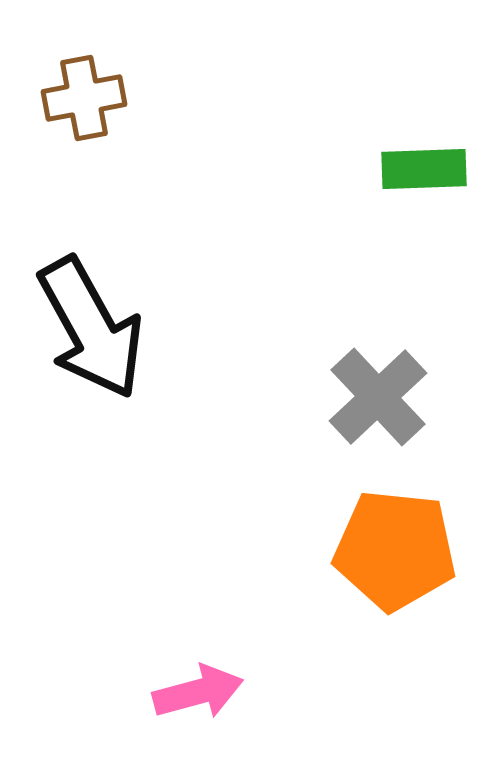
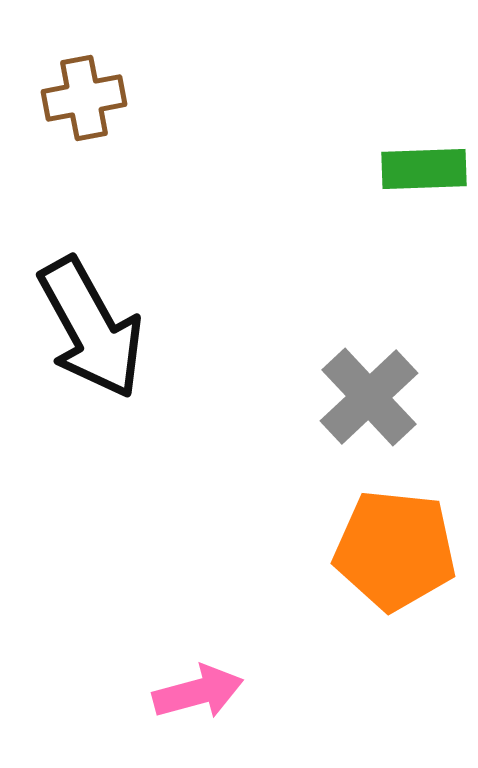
gray cross: moved 9 px left
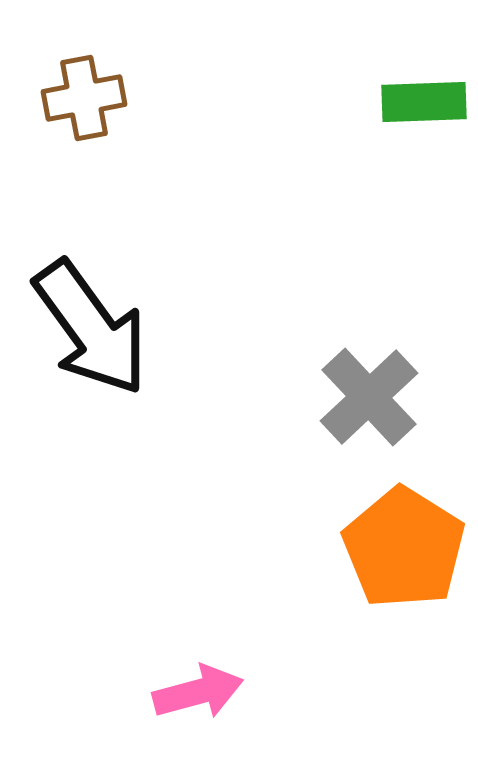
green rectangle: moved 67 px up
black arrow: rotated 7 degrees counterclockwise
orange pentagon: moved 9 px right, 2 px up; rotated 26 degrees clockwise
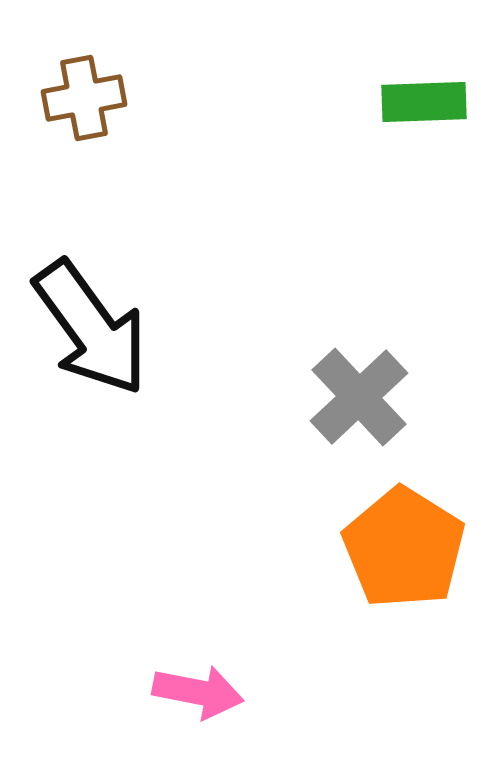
gray cross: moved 10 px left
pink arrow: rotated 26 degrees clockwise
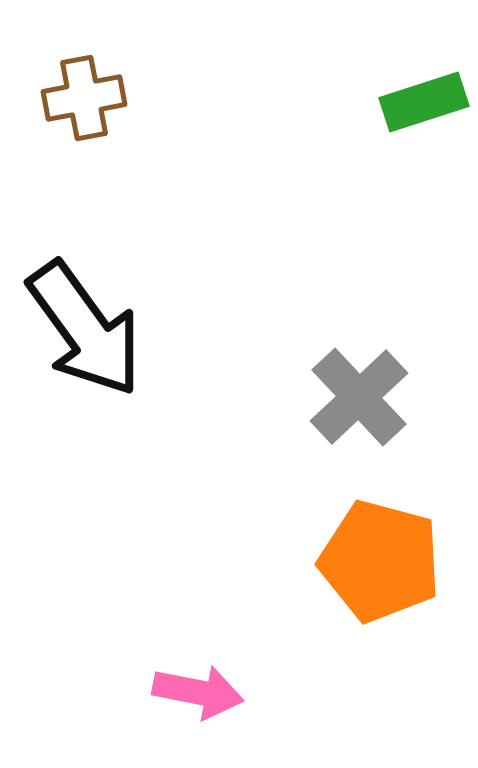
green rectangle: rotated 16 degrees counterclockwise
black arrow: moved 6 px left, 1 px down
orange pentagon: moved 24 px left, 13 px down; rotated 17 degrees counterclockwise
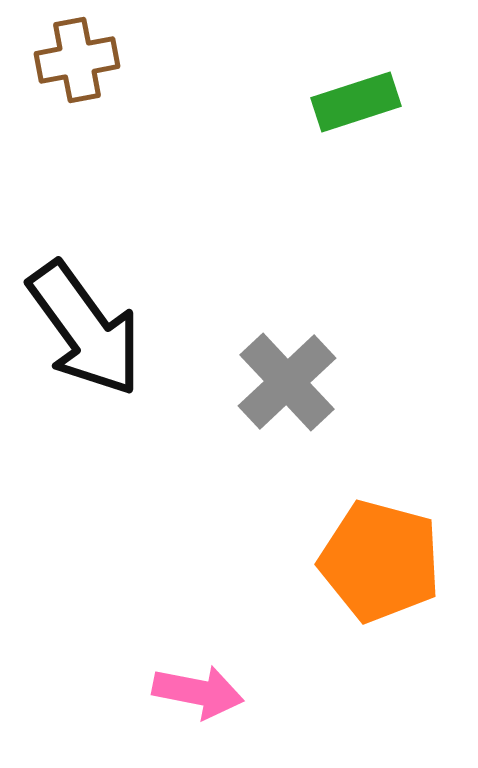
brown cross: moved 7 px left, 38 px up
green rectangle: moved 68 px left
gray cross: moved 72 px left, 15 px up
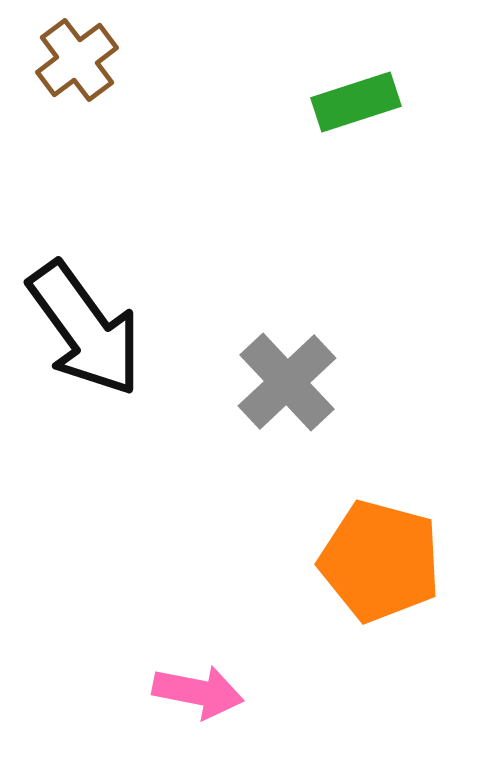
brown cross: rotated 26 degrees counterclockwise
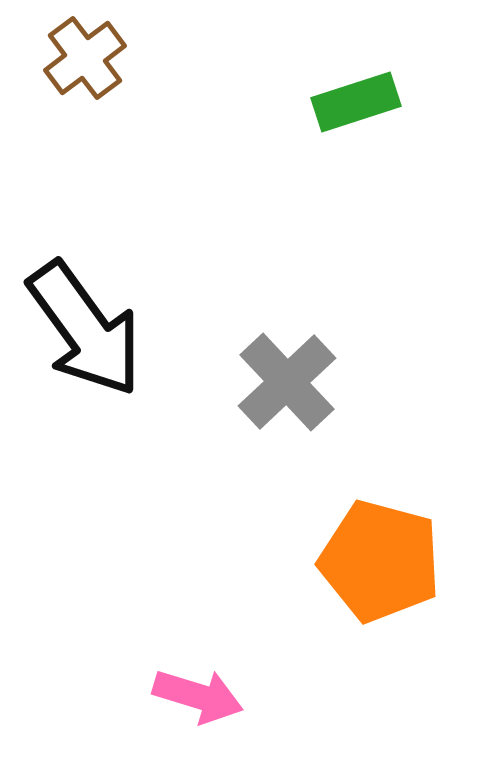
brown cross: moved 8 px right, 2 px up
pink arrow: moved 4 px down; rotated 6 degrees clockwise
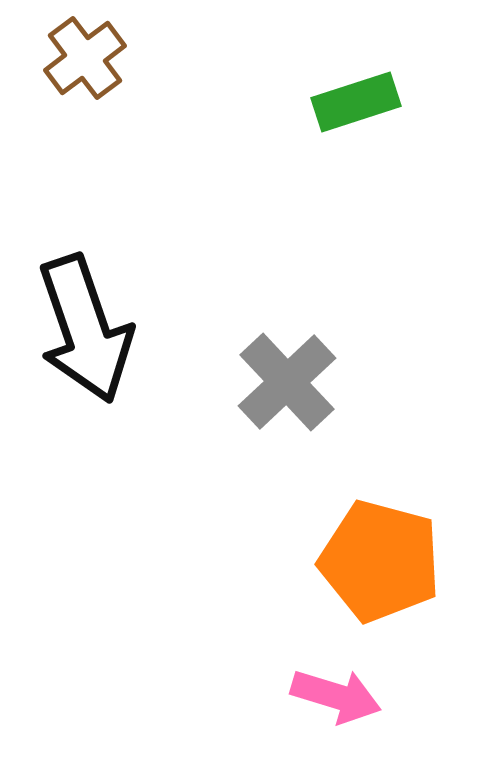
black arrow: rotated 17 degrees clockwise
pink arrow: moved 138 px right
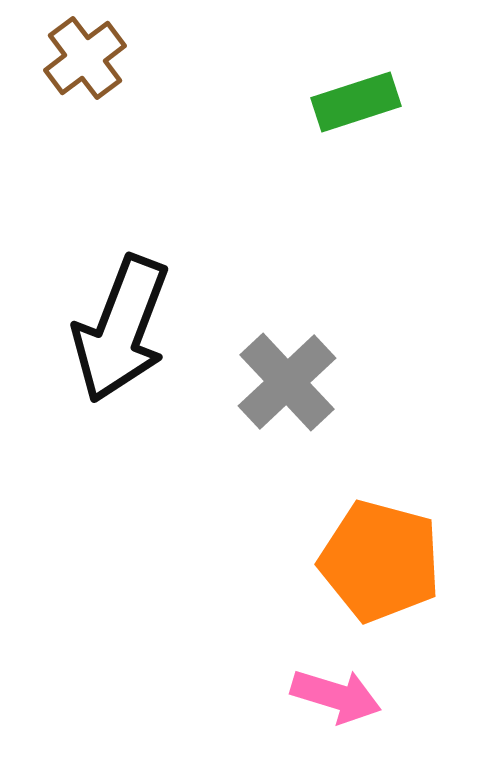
black arrow: moved 36 px right; rotated 40 degrees clockwise
